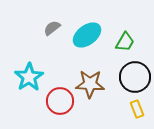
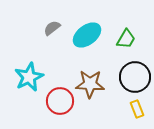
green trapezoid: moved 1 px right, 3 px up
cyan star: rotated 8 degrees clockwise
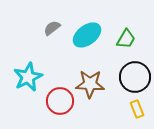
cyan star: moved 1 px left
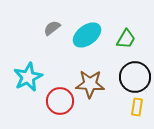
yellow rectangle: moved 2 px up; rotated 30 degrees clockwise
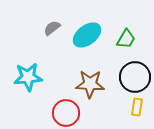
cyan star: rotated 20 degrees clockwise
red circle: moved 6 px right, 12 px down
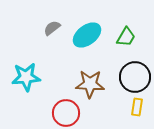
green trapezoid: moved 2 px up
cyan star: moved 2 px left
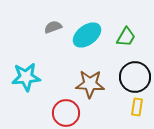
gray semicircle: moved 1 px right, 1 px up; rotated 18 degrees clockwise
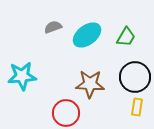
cyan star: moved 4 px left, 1 px up
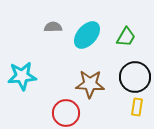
gray semicircle: rotated 18 degrees clockwise
cyan ellipse: rotated 12 degrees counterclockwise
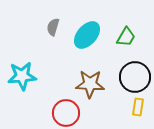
gray semicircle: rotated 72 degrees counterclockwise
yellow rectangle: moved 1 px right
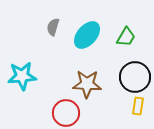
brown star: moved 3 px left
yellow rectangle: moved 1 px up
